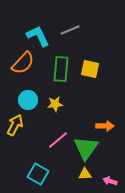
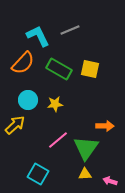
green rectangle: moved 2 px left; rotated 65 degrees counterclockwise
yellow arrow: rotated 20 degrees clockwise
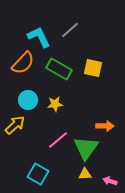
gray line: rotated 18 degrees counterclockwise
cyan L-shape: moved 1 px right, 1 px down
yellow square: moved 3 px right, 1 px up
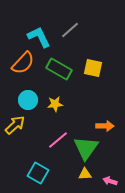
cyan square: moved 1 px up
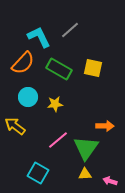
cyan circle: moved 3 px up
yellow arrow: moved 1 px down; rotated 100 degrees counterclockwise
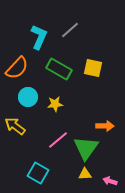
cyan L-shape: rotated 50 degrees clockwise
orange semicircle: moved 6 px left, 5 px down
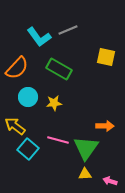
gray line: moved 2 px left; rotated 18 degrees clockwise
cyan L-shape: rotated 120 degrees clockwise
yellow square: moved 13 px right, 11 px up
yellow star: moved 1 px left, 1 px up
pink line: rotated 55 degrees clockwise
cyan square: moved 10 px left, 24 px up; rotated 10 degrees clockwise
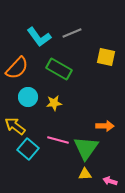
gray line: moved 4 px right, 3 px down
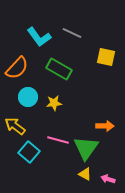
gray line: rotated 48 degrees clockwise
cyan square: moved 1 px right, 3 px down
yellow triangle: rotated 32 degrees clockwise
pink arrow: moved 2 px left, 2 px up
